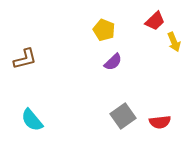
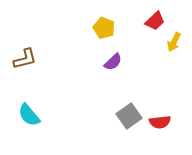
yellow pentagon: moved 2 px up
yellow arrow: rotated 48 degrees clockwise
gray square: moved 6 px right
cyan semicircle: moved 3 px left, 5 px up
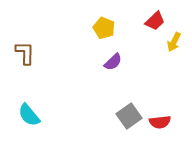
brown L-shape: moved 6 px up; rotated 75 degrees counterclockwise
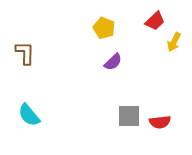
gray square: rotated 35 degrees clockwise
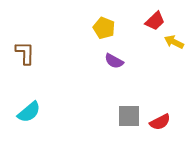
yellow arrow: rotated 90 degrees clockwise
purple semicircle: moved 1 px right, 1 px up; rotated 72 degrees clockwise
cyan semicircle: moved 3 px up; rotated 90 degrees counterclockwise
red semicircle: rotated 20 degrees counterclockwise
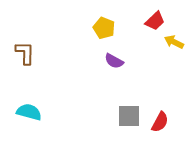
cyan semicircle: rotated 125 degrees counterclockwise
red semicircle: rotated 35 degrees counterclockwise
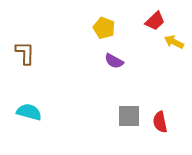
red semicircle: rotated 140 degrees clockwise
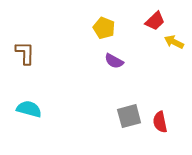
cyan semicircle: moved 3 px up
gray square: rotated 15 degrees counterclockwise
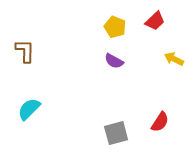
yellow pentagon: moved 11 px right, 1 px up
yellow arrow: moved 17 px down
brown L-shape: moved 2 px up
cyan semicircle: rotated 60 degrees counterclockwise
gray square: moved 13 px left, 17 px down
red semicircle: rotated 135 degrees counterclockwise
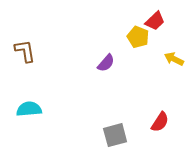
yellow pentagon: moved 23 px right, 10 px down
brown L-shape: rotated 10 degrees counterclockwise
purple semicircle: moved 8 px left, 2 px down; rotated 78 degrees counterclockwise
cyan semicircle: rotated 40 degrees clockwise
gray square: moved 1 px left, 2 px down
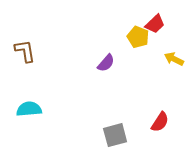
red trapezoid: moved 3 px down
